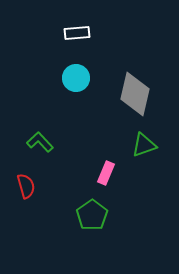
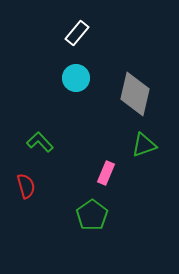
white rectangle: rotated 45 degrees counterclockwise
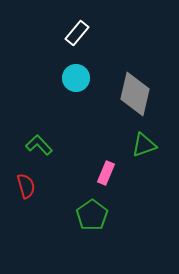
green L-shape: moved 1 px left, 3 px down
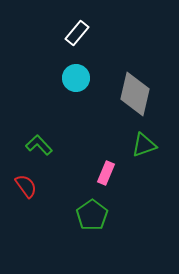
red semicircle: rotated 20 degrees counterclockwise
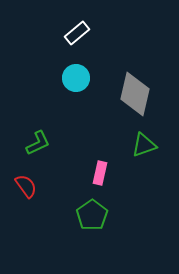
white rectangle: rotated 10 degrees clockwise
green L-shape: moved 1 px left, 2 px up; rotated 108 degrees clockwise
pink rectangle: moved 6 px left; rotated 10 degrees counterclockwise
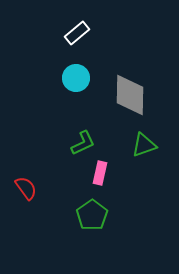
gray diamond: moved 5 px left, 1 px down; rotated 12 degrees counterclockwise
green L-shape: moved 45 px right
red semicircle: moved 2 px down
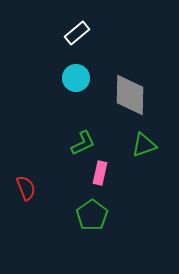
red semicircle: rotated 15 degrees clockwise
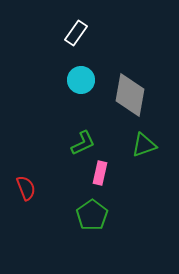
white rectangle: moved 1 px left; rotated 15 degrees counterclockwise
cyan circle: moved 5 px right, 2 px down
gray diamond: rotated 9 degrees clockwise
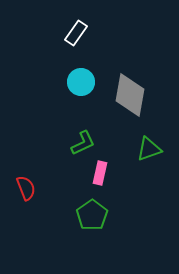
cyan circle: moved 2 px down
green triangle: moved 5 px right, 4 px down
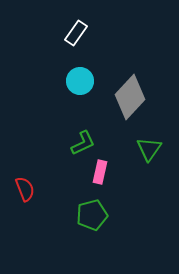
cyan circle: moved 1 px left, 1 px up
gray diamond: moved 2 px down; rotated 33 degrees clockwise
green triangle: rotated 36 degrees counterclockwise
pink rectangle: moved 1 px up
red semicircle: moved 1 px left, 1 px down
green pentagon: rotated 20 degrees clockwise
